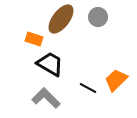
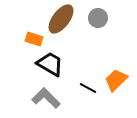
gray circle: moved 1 px down
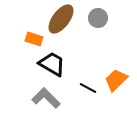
black trapezoid: moved 2 px right
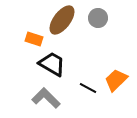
brown ellipse: moved 1 px right, 1 px down
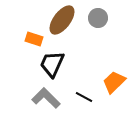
black trapezoid: rotated 96 degrees counterclockwise
orange trapezoid: moved 2 px left, 2 px down
black line: moved 4 px left, 9 px down
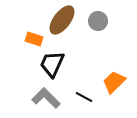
gray circle: moved 3 px down
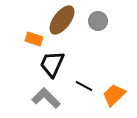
orange trapezoid: moved 13 px down
black line: moved 11 px up
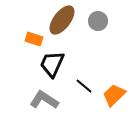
black line: rotated 12 degrees clockwise
gray L-shape: moved 2 px left, 2 px down; rotated 12 degrees counterclockwise
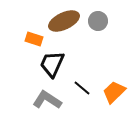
brown ellipse: moved 2 px right, 1 px down; rotated 28 degrees clockwise
black line: moved 2 px left, 2 px down
orange trapezoid: moved 3 px up
gray L-shape: moved 3 px right
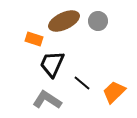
black line: moved 5 px up
